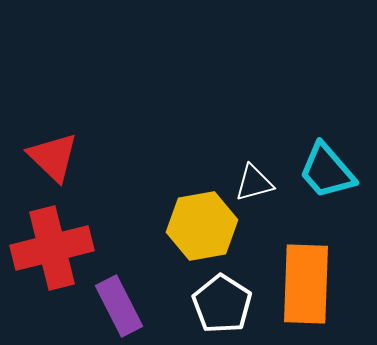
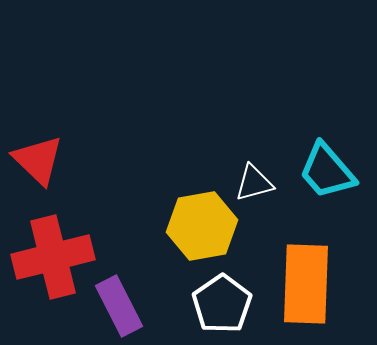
red triangle: moved 15 px left, 3 px down
red cross: moved 1 px right, 9 px down
white pentagon: rotated 4 degrees clockwise
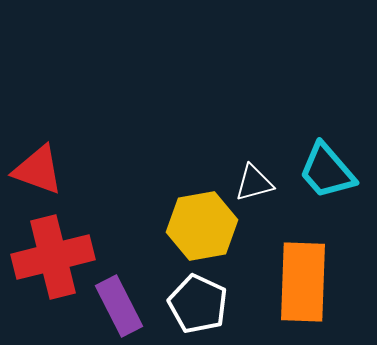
red triangle: moved 10 px down; rotated 24 degrees counterclockwise
orange rectangle: moved 3 px left, 2 px up
white pentagon: moved 24 px left; rotated 12 degrees counterclockwise
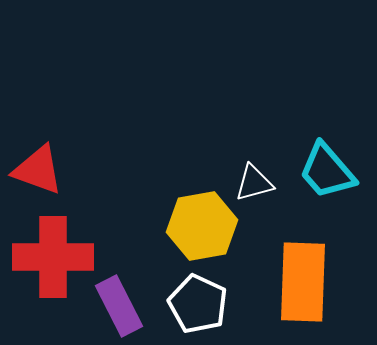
red cross: rotated 14 degrees clockwise
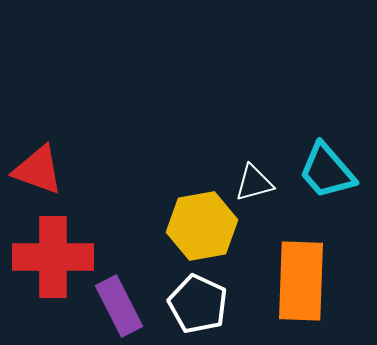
orange rectangle: moved 2 px left, 1 px up
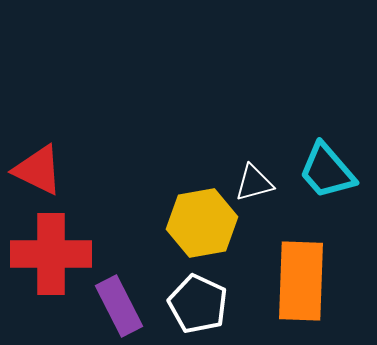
red triangle: rotated 6 degrees clockwise
yellow hexagon: moved 3 px up
red cross: moved 2 px left, 3 px up
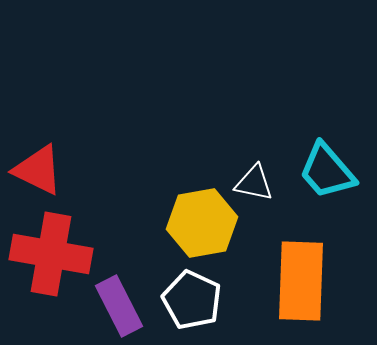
white triangle: rotated 27 degrees clockwise
red cross: rotated 10 degrees clockwise
white pentagon: moved 6 px left, 4 px up
